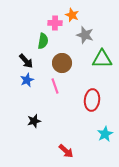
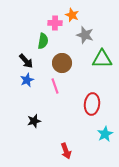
red ellipse: moved 4 px down
red arrow: rotated 28 degrees clockwise
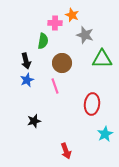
black arrow: rotated 28 degrees clockwise
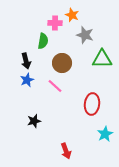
pink line: rotated 28 degrees counterclockwise
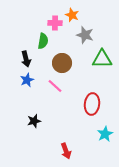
black arrow: moved 2 px up
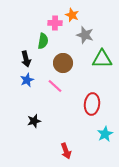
brown circle: moved 1 px right
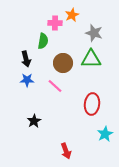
orange star: rotated 24 degrees clockwise
gray star: moved 9 px right, 2 px up
green triangle: moved 11 px left
blue star: rotated 24 degrees clockwise
black star: rotated 16 degrees counterclockwise
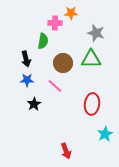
orange star: moved 1 px left, 2 px up; rotated 24 degrees clockwise
gray star: moved 2 px right
black star: moved 17 px up
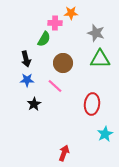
green semicircle: moved 1 px right, 2 px up; rotated 21 degrees clockwise
green triangle: moved 9 px right
red arrow: moved 2 px left, 2 px down; rotated 140 degrees counterclockwise
